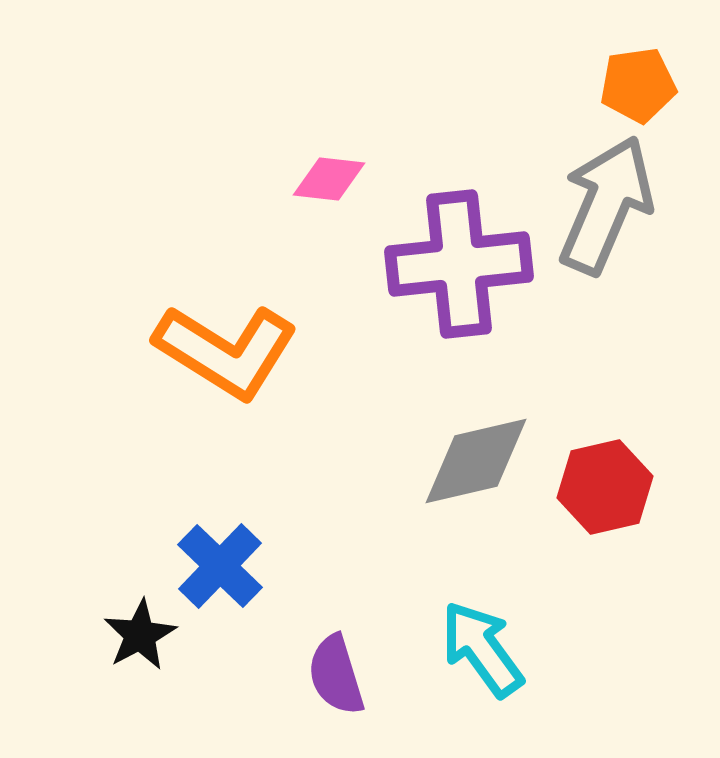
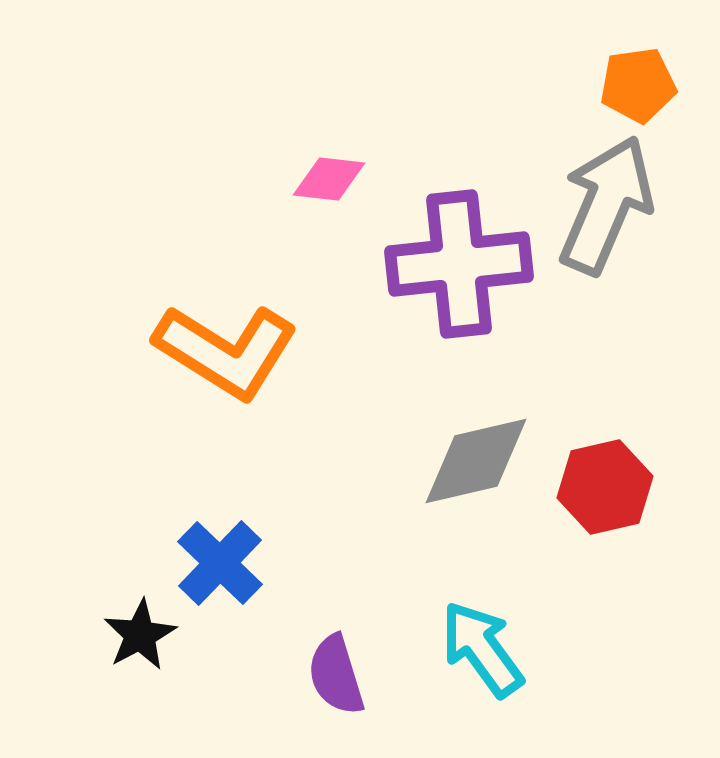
blue cross: moved 3 px up
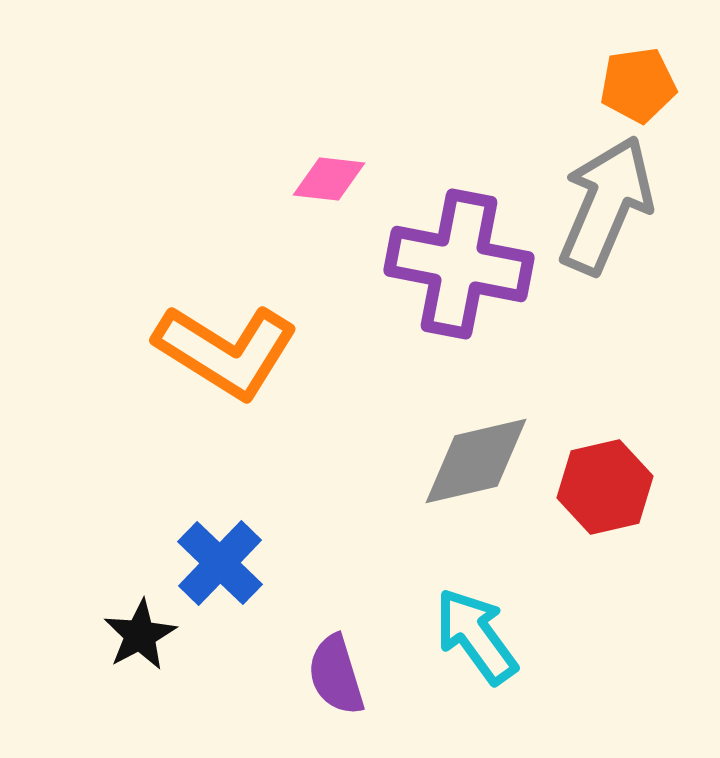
purple cross: rotated 17 degrees clockwise
cyan arrow: moved 6 px left, 13 px up
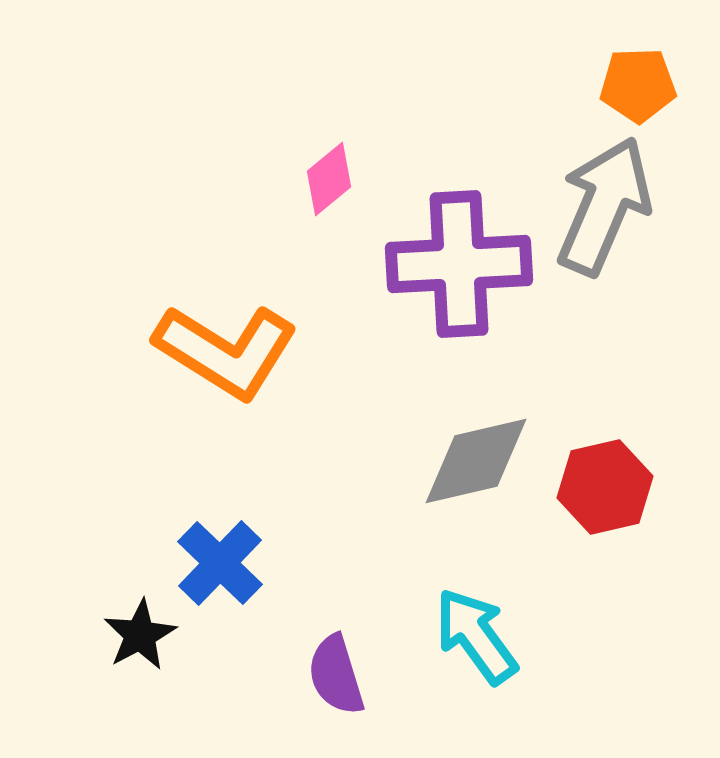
orange pentagon: rotated 6 degrees clockwise
pink diamond: rotated 46 degrees counterclockwise
gray arrow: moved 2 px left, 1 px down
purple cross: rotated 14 degrees counterclockwise
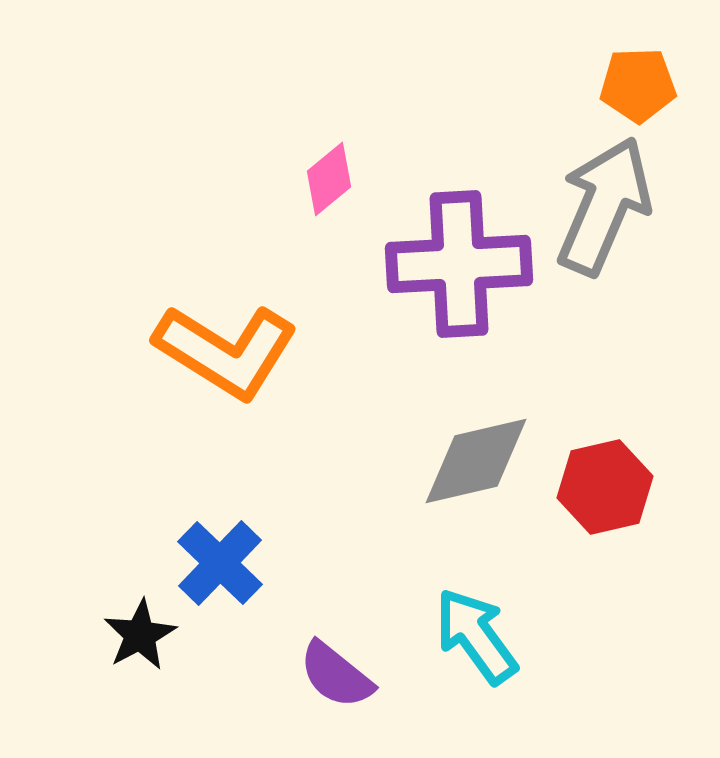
purple semicircle: rotated 34 degrees counterclockwise
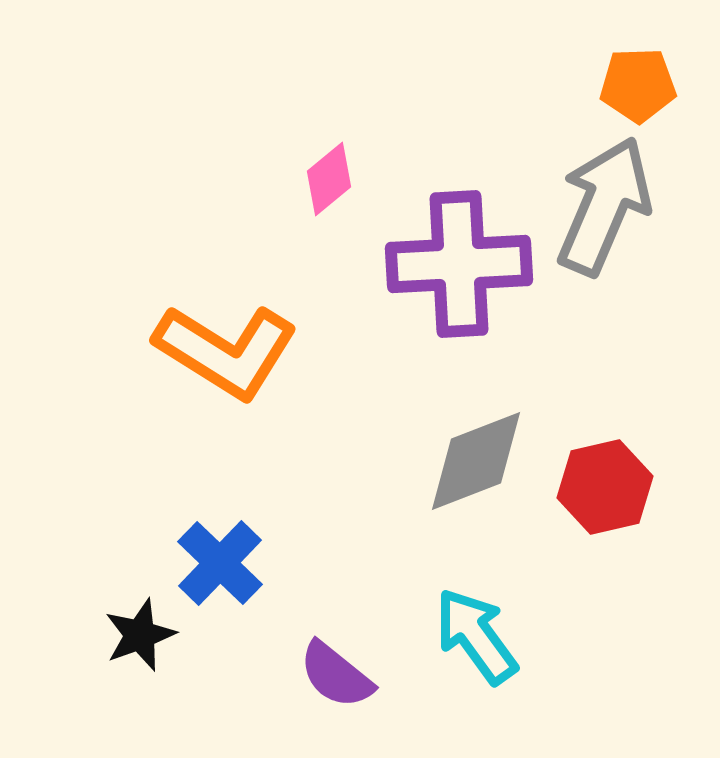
gray diamond: rotated 8 degrees counterclockwise
black star: rotated 8 degrees clockwise
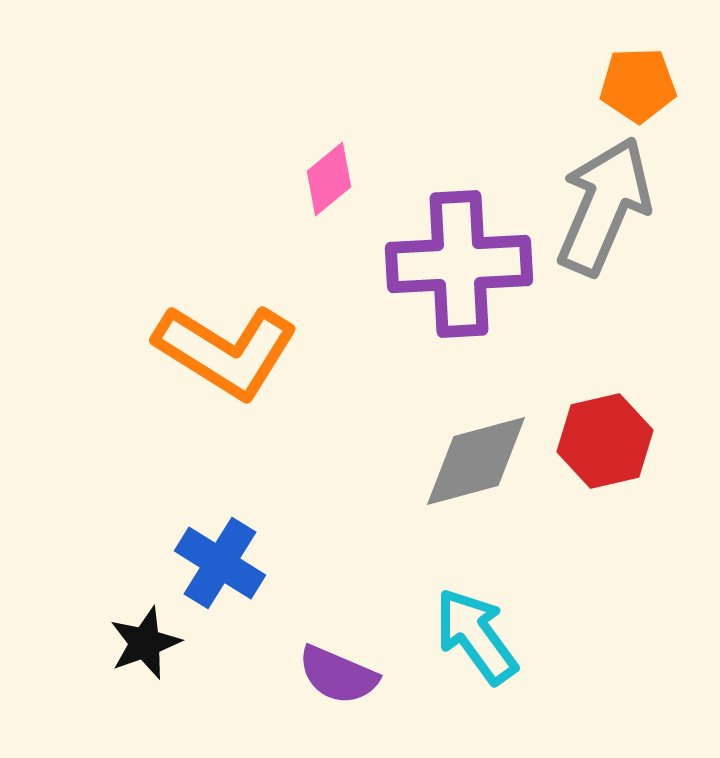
gray diamond: rotated 6 degrees clockwise
red hexagon: moved 46 px up
blue cross: rotated 12 degrees counterclockwise
black star: moved 5 px right, 8 px down
purple semicircle: moved 2 px right; rotated 16 degrees counterclockwise
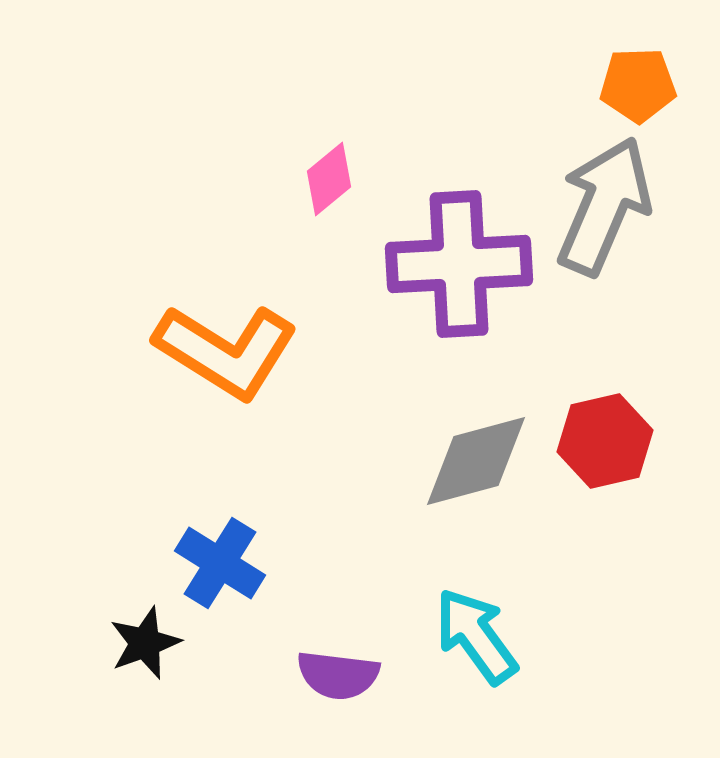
purple semicircle: rotated 16 degrees counterclockwise
